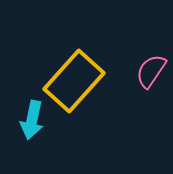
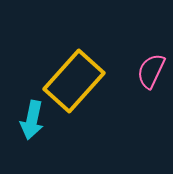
pink semicircle: rotated 9 degrees counterclockwise
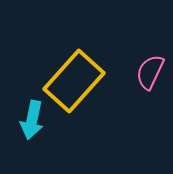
pink semicircle: moved 1 px left, 1 px down
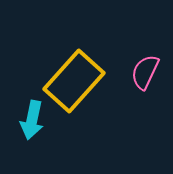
pink semicircle: moved 5 px left
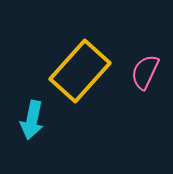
yellow rectangle: moved 6 px right, 10 px up
